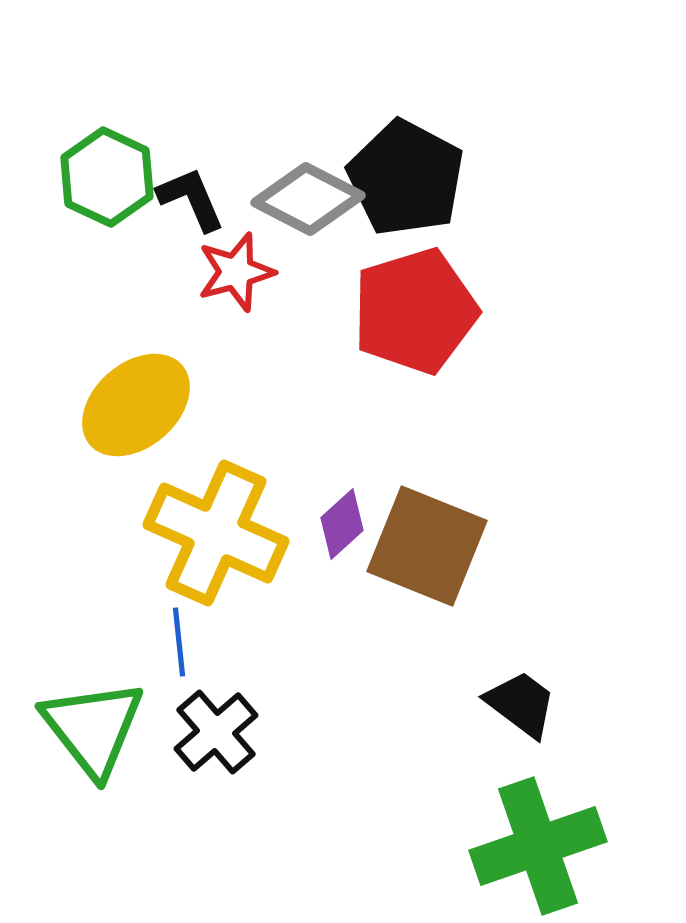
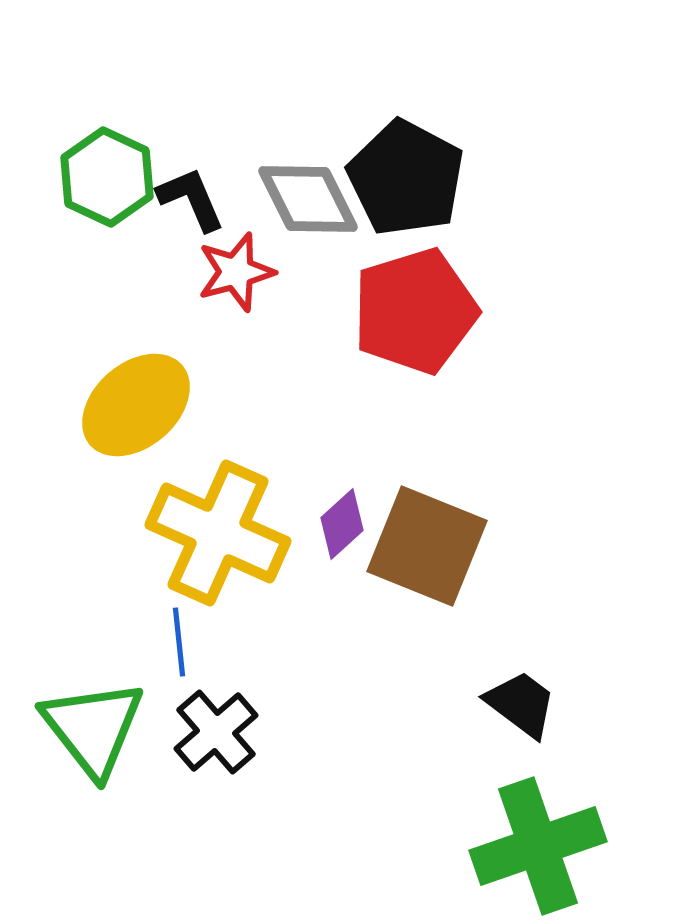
gray diamond: rotated 36 degrees clockwise
yellow cross: moved 2 px right
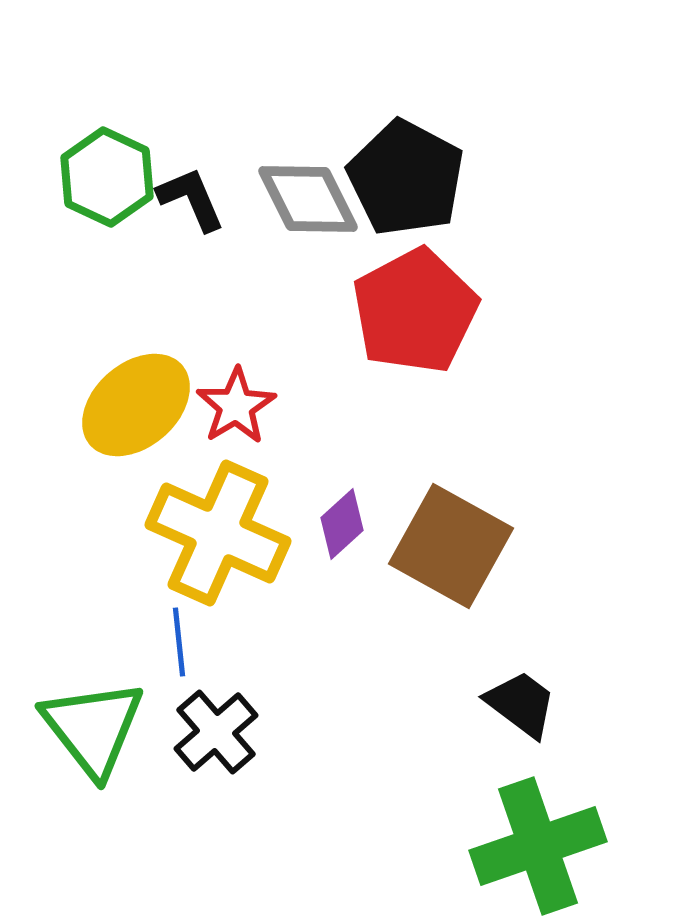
red star: moved 134 px down; rotated 16 degrees counterclockwise
red pentagon: rotated 11 degrees counterclockwise
brown square: moved 24 px right; rotated 7 degrees clockwise
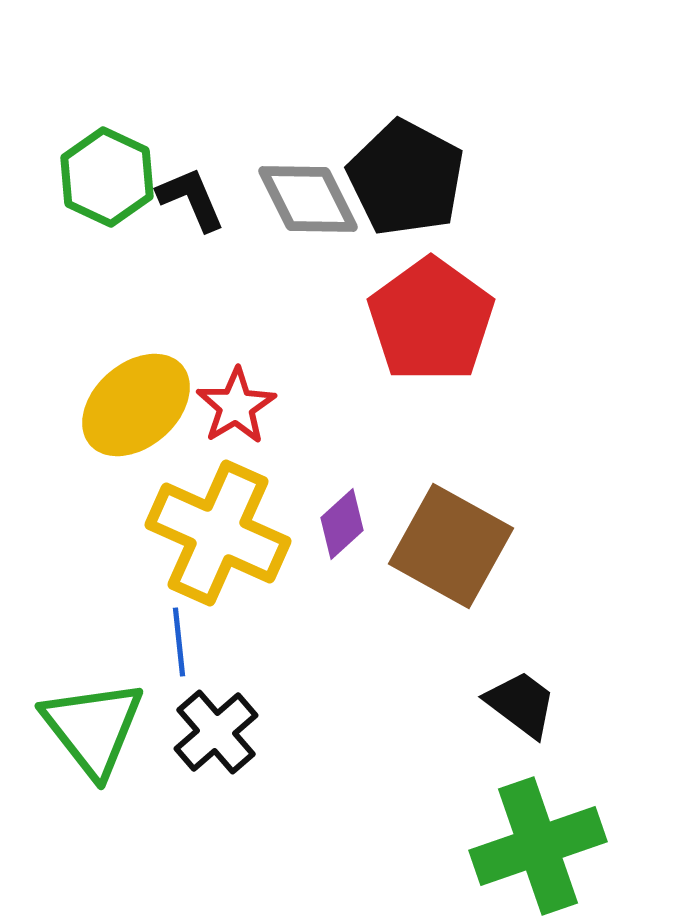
red pentagon: moved 16 px right, 9 px down; rotated 8 degrees counterclockwise
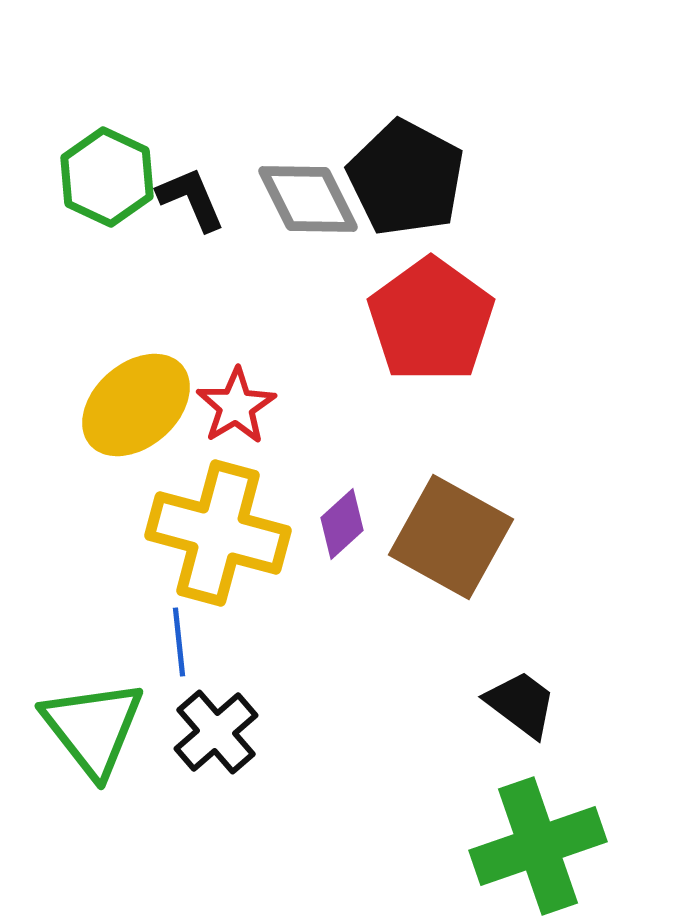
yellow cross: rotated 9 degrees counterclockwise
brown square: moved 9 px up
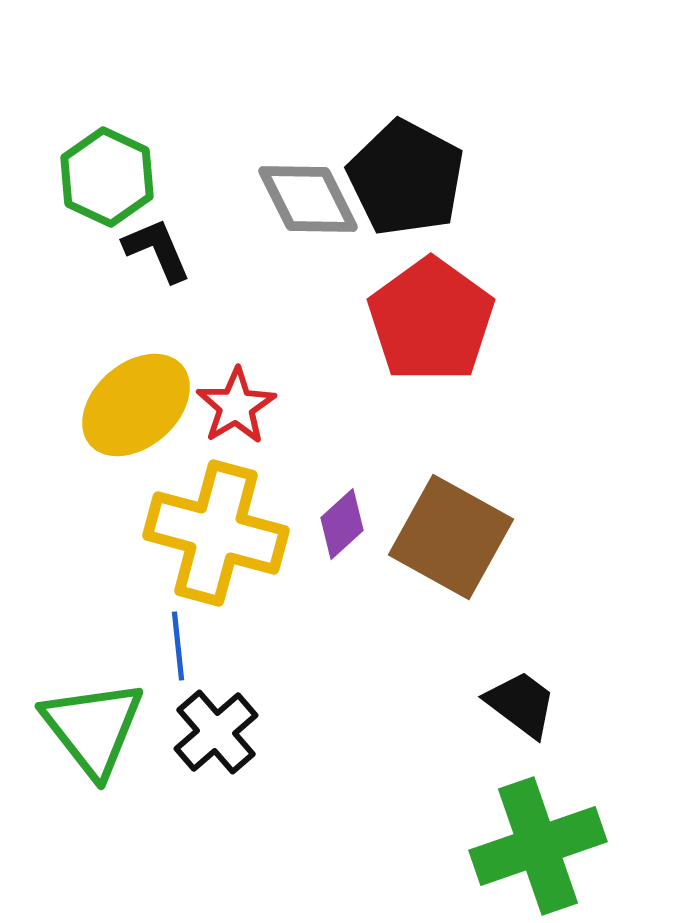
black L-shape: moved 34 px left, 51 px down
yellow cross: moved 2 px left
blue line: moved 1 px left, 4 px down
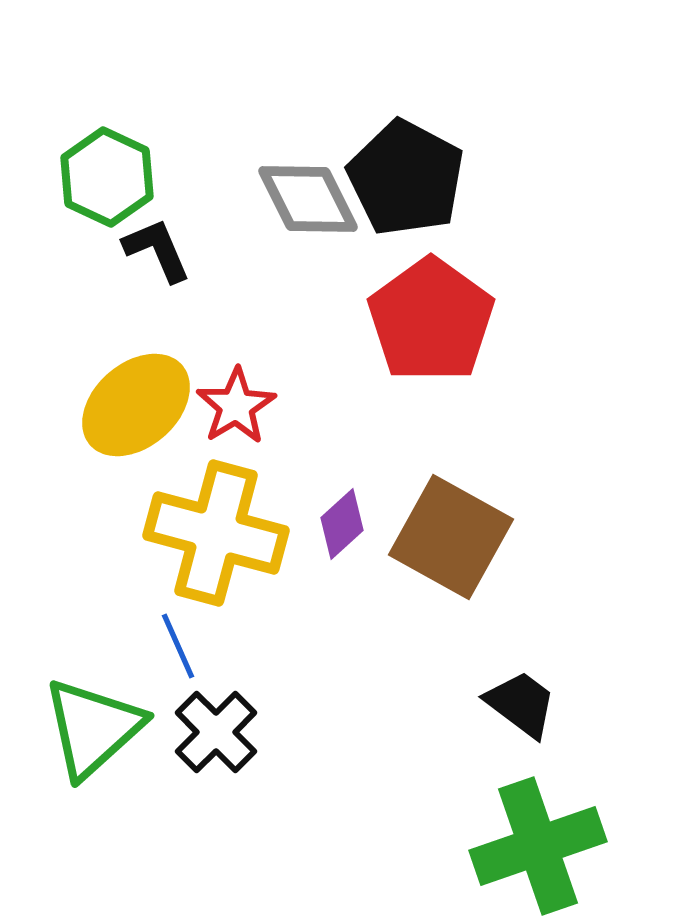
blue line: rotated 18 degrees counterclockwise
green triangle: rotated 26 degrees clockwise
black cross: rotated 4 degrees counterclockwise
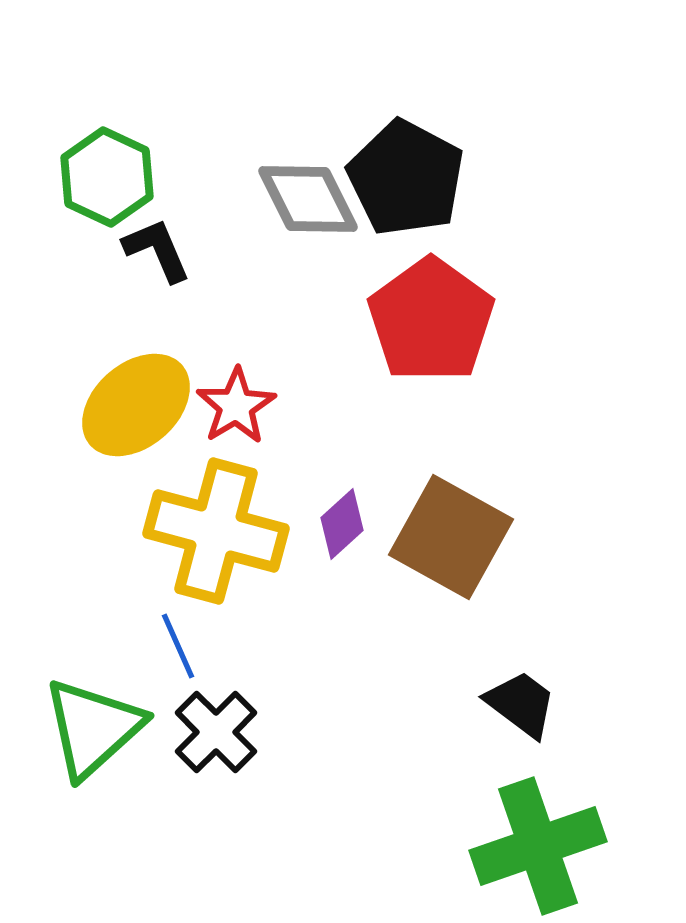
yellow cross: moved 2 px up
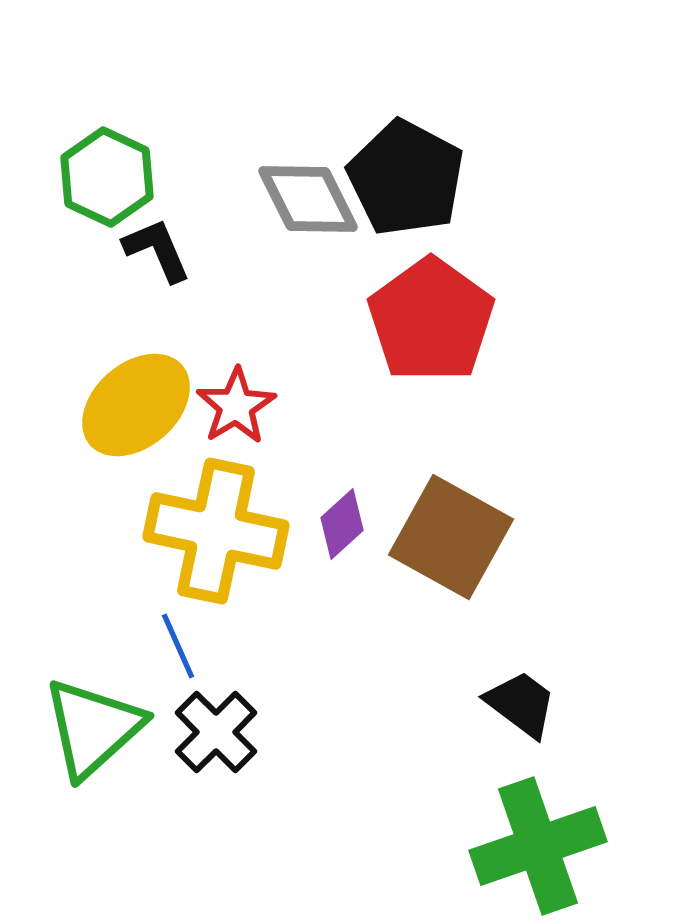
yellow cross: rotated 3 degrees counterclockwise
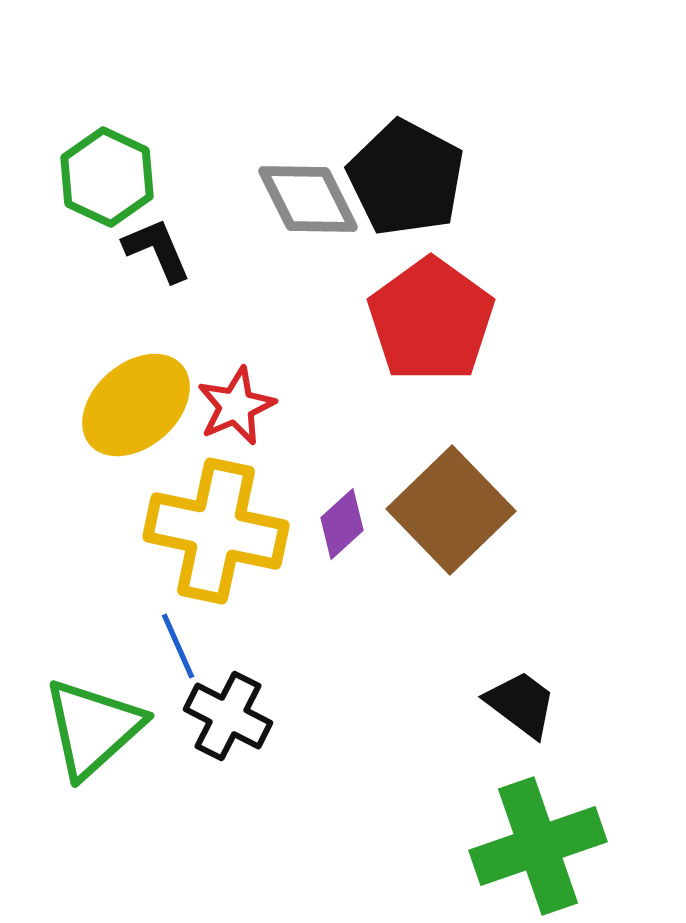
red star: rotated 8 degrees clockwise
brown square: moved 27 px up; rotated 17 degrees clockwise
black cross: moved 12 px right, 16 px up; rotated 18 degrees counterclockwise
